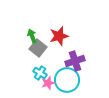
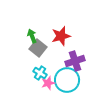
red star: moved 2 px right
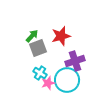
green arrow: rotated 64 degrees clockwise
gray square: rotated 30 degrees clockwise
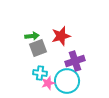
green arrow: rotated 40 degrees clockwise
cyan cross: rotated 24 degrees counterclockwise
cyan circle: moved 1 px down
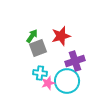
green arrow: rotated 48 degrees counterclockwise
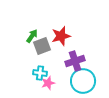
gray square: moved 4 px right, 2 px up
cyan circle: moved 16 px right
